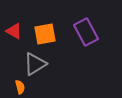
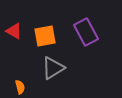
orange square: moved 2 px down
gray triangle: moved 18 px right, 4 px down
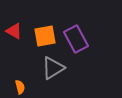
purple rectangle: moved 10 px left, 7 px down
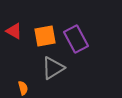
orange semicircle: moved 3 px right, 1 px down
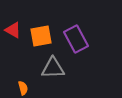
red triangle: moved 1 px left, 1 px up
orange square: moved 4 px left
gray triangle: rotated 30 degrees clockwise
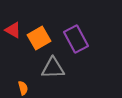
orange square: moved 2 px left, 2 px down; rotated 20 degrees counterclockwise
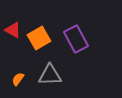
gray triangle: moved 3 px left, 7 px down
orange semicircle: moved 5 px left, 9 px up; rotated 128 degrees counterclockwise
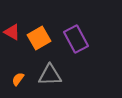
red triangle: moved 1 px left, 2 px down
